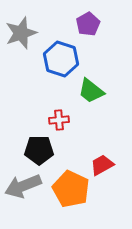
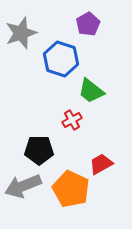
red cross: moved 13 px right; rotated 24 degrees counterclockwise
red trapezoid: moved 1 px left, 1 px up
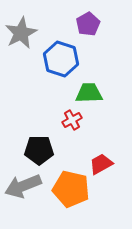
gray star: rotated 8 degrees counterclockwise
green trapezoid: moved 2 px left, 2 px down; rotated 140 degrees clockwise
orange pentagon: rotated 12 degrees counterclockwise
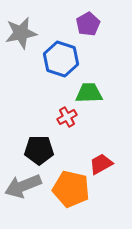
gray star: rotated 16 degrees clockwise
red cross: moved 5 px left, 3 px up
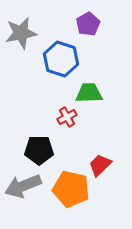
red trapezoid: moved 1 px left, 1 px down; rotated 15 degrees counterclockwise
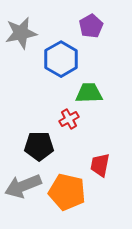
purple pentagon: moved 3 px right, 2 px down
blue hexagon: rotated 12 degrees clockwise
red cross: moved 2 px right, 2 px down
black pentagon: moved 4 px up
red trapezoid: rotated 35 degrees counterclockwise
orange pentagon: moved 4 px left, 3 px down
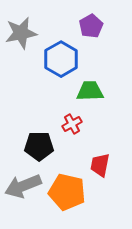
green trapezoid: moved 1 px right, 2 px up
red cross: moved 3 px right, 5 px down
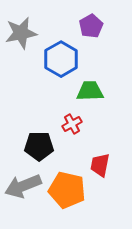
orange pentagon: moved 2 px up
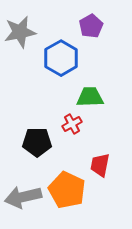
gray star: moved 1 px left, 1 px up
blue hexagon: moved 1 px up
green trapezoid: moved 6 px down
black pentagon: moved 2 px left, 4 px up
gray arrow: moved 11 px down; rotated 9 degrees clockwise
orange pentagon: rotated 12 degrees clockwise
